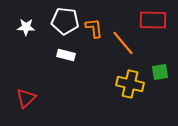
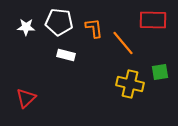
white pentagon: moved 6 px left, 1 px down
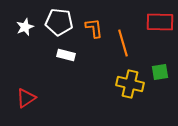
red rectangle: moved 7 px right, 2 px down
white star: moved 1 px left; rotated 24 degrees counterclockwise
orange line: rotated 24 degrees clockwise
red triangle: rotated 10 degrees clockwise
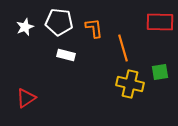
orange line: moved 5 px down
